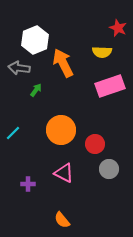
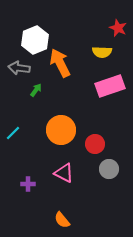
orange arrow: moved 3 px left
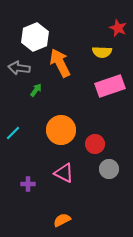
white hexagon: moved 3 px up
orange semicircle: rotated 102 degrees clockwise
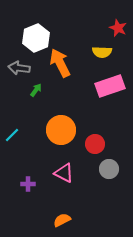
white hexagon: moved 1 px right, 1 px down
cyan line: moved 1 px left, 2 px down
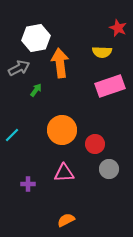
white hexagon: rotated 12 degrees clockwise
orange arrow: rotated 20 degrees clockwise
gray arrow: rotated 145 degrees clockwise
orange circle: moved 1 px right
pink triangle: rotated 30 degrees counterclockwise
orange semicircle: moved 4 px right
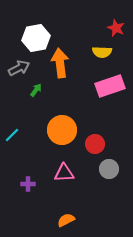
red star: moved 2 px left
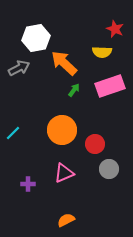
red star: moved 1 px left, 1 px down
orange arrow: moved 4 px right; rotated 40 degrees counterclockwise
green arrow: moved 38 px right
cyan line: moved 1 px right, 2 px up
pink triangle: rotated 20 degrees counterclockwise
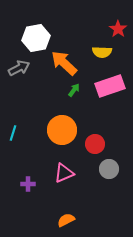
red star: moved 3 px right; rotated 12 degrees clockwise
cyan line: rotated 28 degrees counterclockwise
